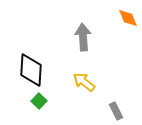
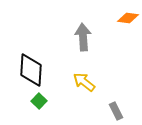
orange diamond: rotated 60 degrees counterclockwise
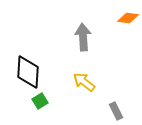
black diamond: moved 3 px left, 2 px down
green square: moved 1 px right; rotated 14 degrees clockwise
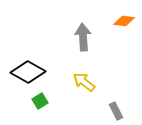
orange diamond: moved 4 px left, 3 px down
black diamond: rotated 64 degrees counterclockwise
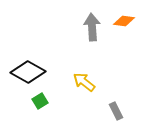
gray arrow: moved 9 px right, 10 px up
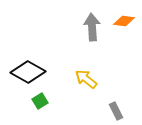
yellow arrow: moved 2 px right, 3 px up
